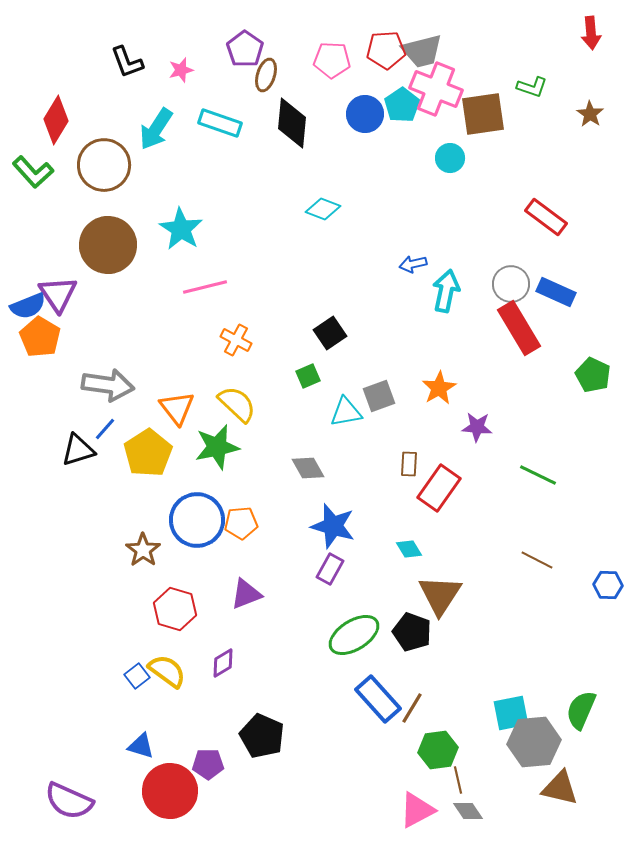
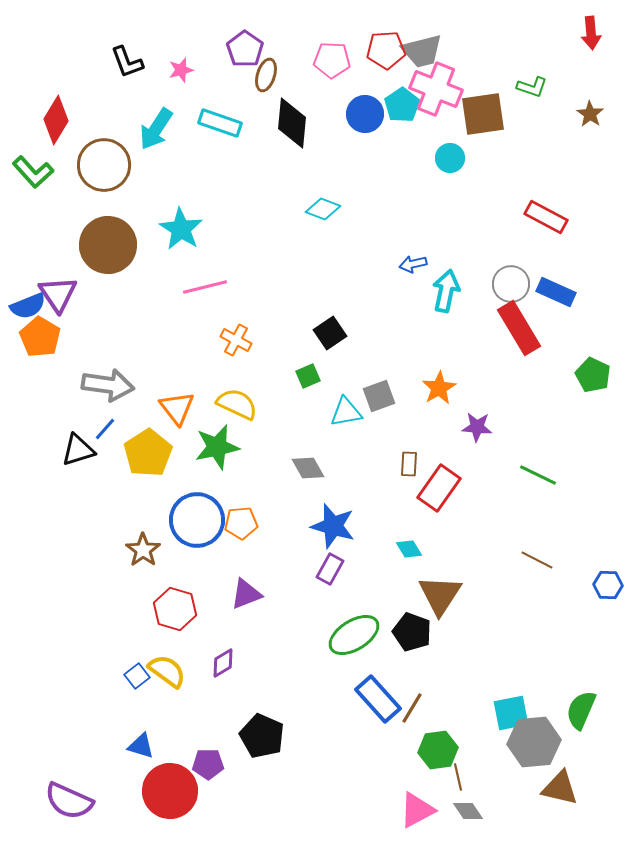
red rectangle at (546, 217): rotated 9 degrees counterclockwise
yellow semicircle at (237, 404): rotated 18 degrees counterclockwise
brown line at (458, 780): moved 3 px up
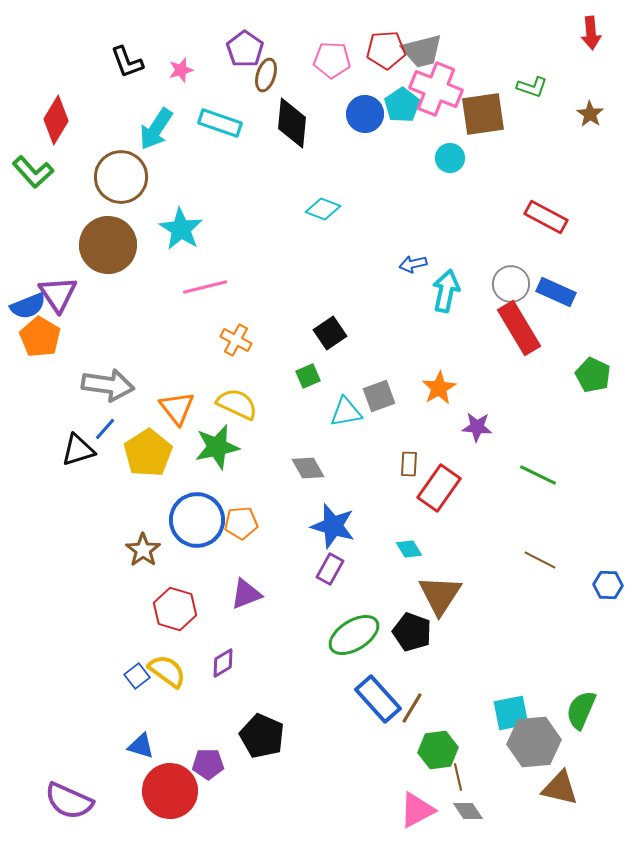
brown circle at (104, 165): moved 17 px right, 12 px down
brown line at (537, 560): moved 3 px right
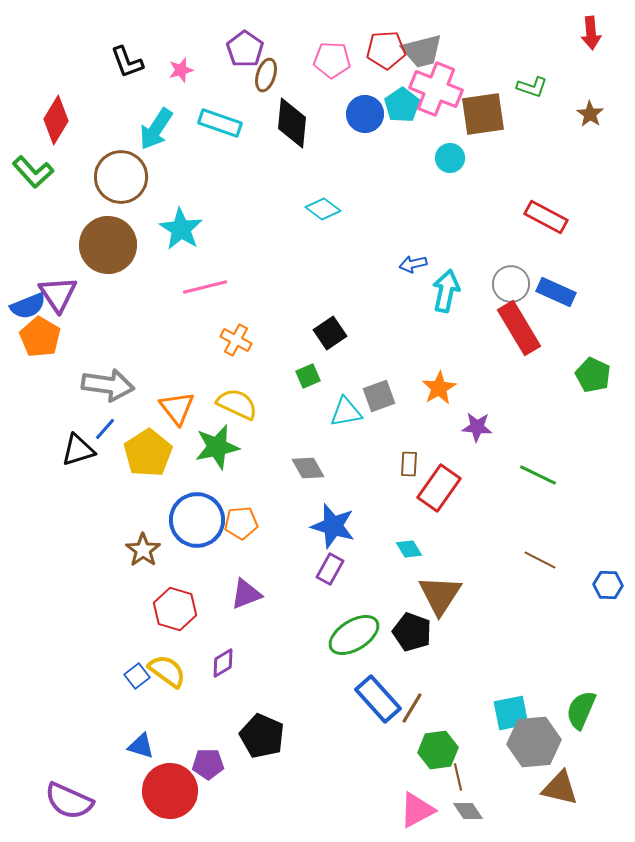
cyan diamond at (323, 209): rotated 16 degrees clockwise
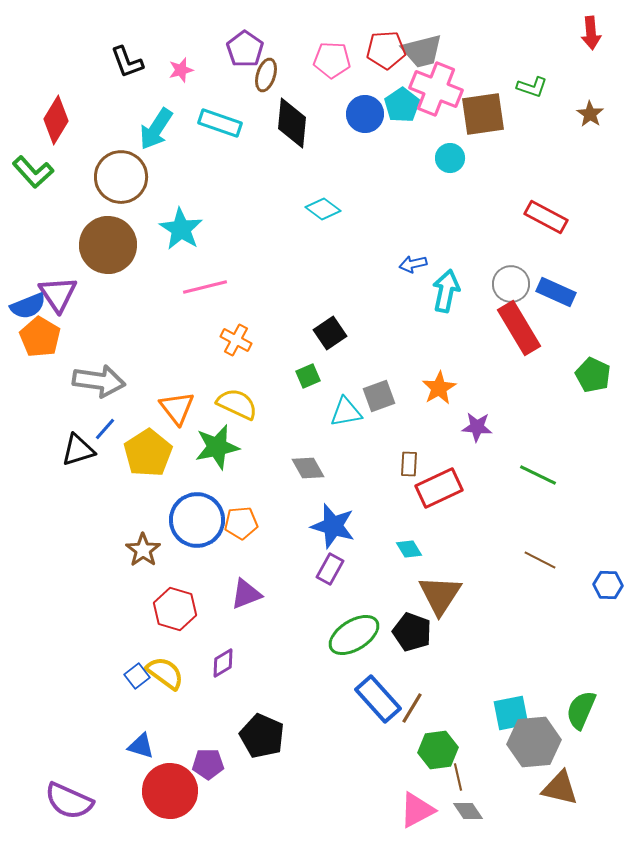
gray arrow at (108, 385): moved 9 px left, 4 px up
red rectangle at (439, 488): rotated 30 degrees clockwise
yellow semicircle at (167, 671): moved 2 px left, 2 px down
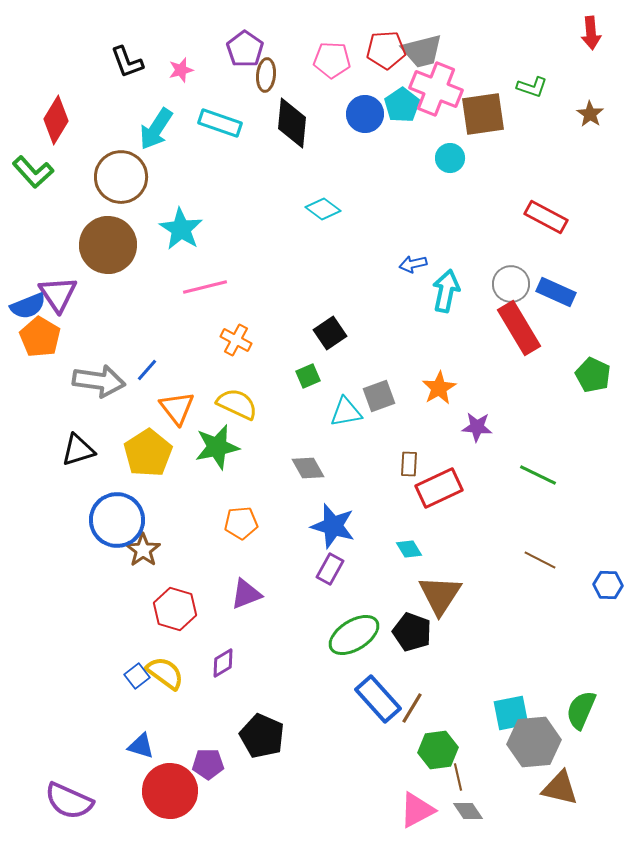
brown ellipse at (266, 75): rotated 12 degrees counterclockwise
blue line at (105, 429): moved 42 px right, 59 px up
blue circle at (197, 520): moved 80 px left
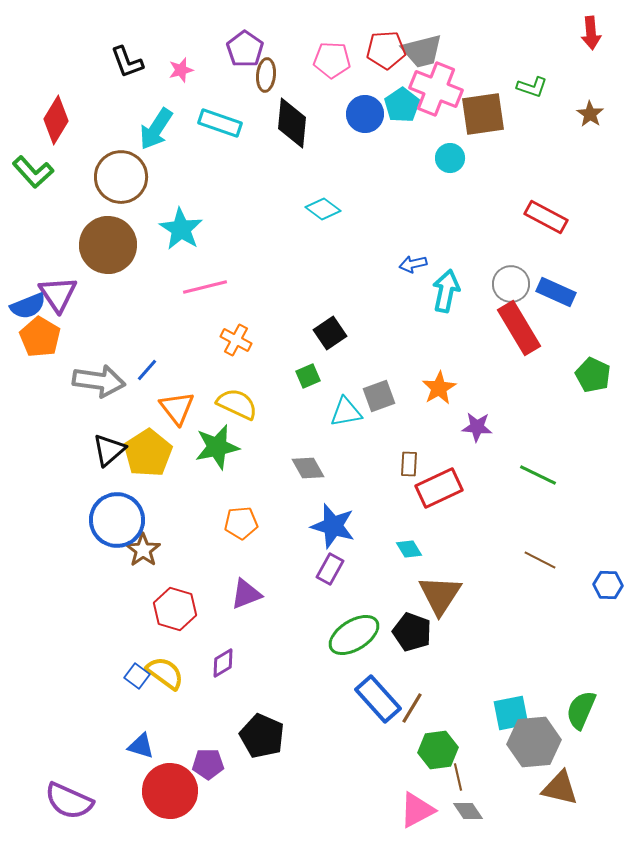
black triangle at (78, 450): moved 31 px right; rotated 24 degrees counterclockwise
blue square at (137, 676): rotated 15 degrees counterclockwise
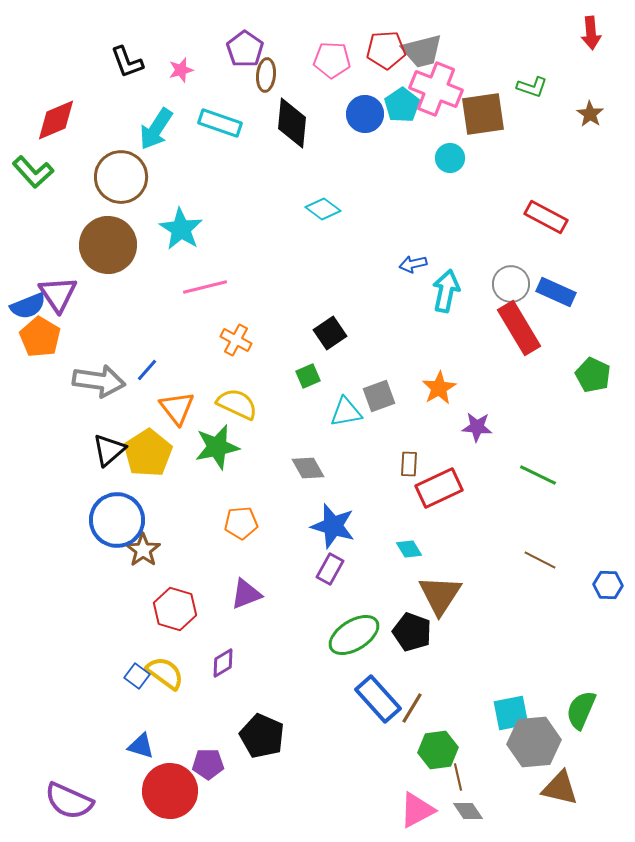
red diamond at (56, 120): rotated 36 degrees clockwise
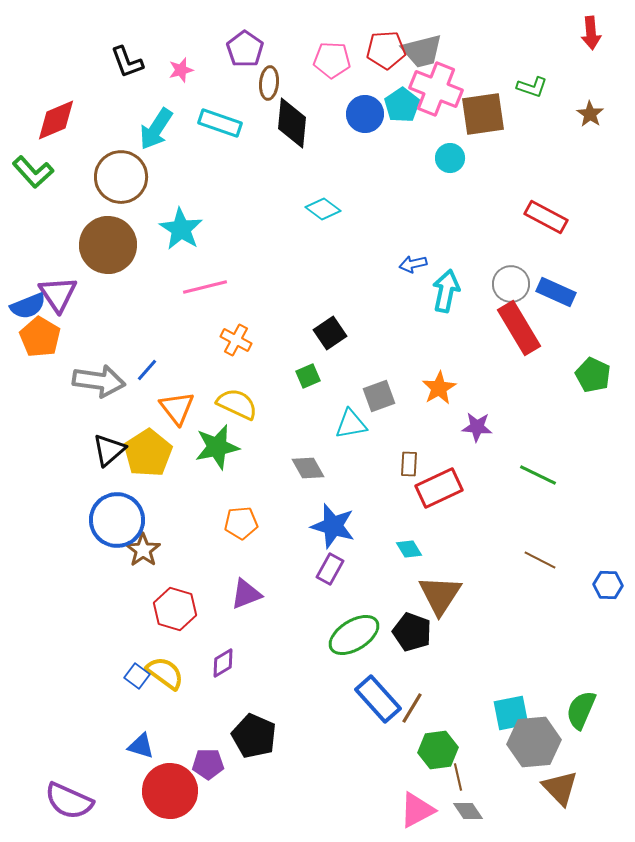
brown ellipse at (266, 75): moved 3 px right, 8 px down
cyan triangle at (346, 412): moved 5 px right, 12 px down
black pentagon at (262, 736): moved 8 px left
brown triangle at (560, 788): rotated 33 degrees clockwise
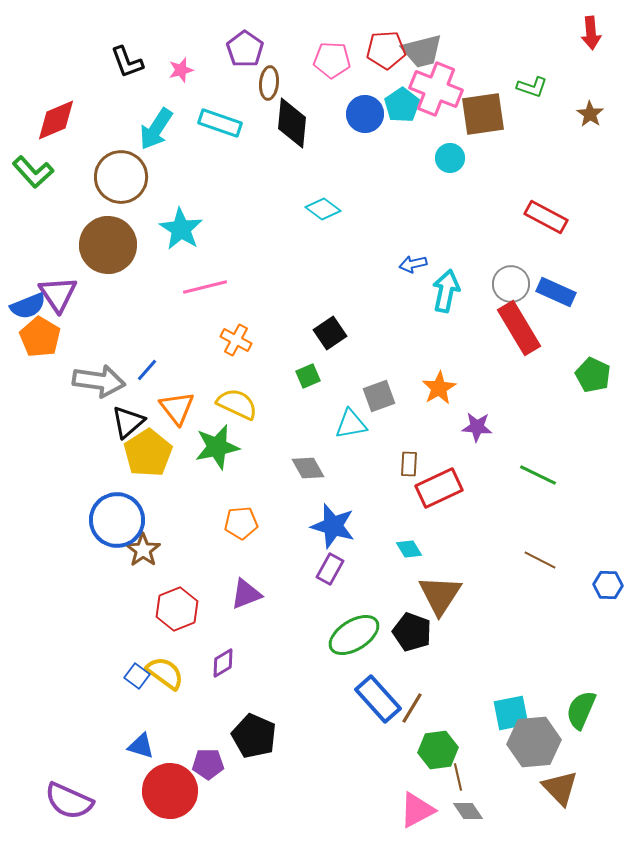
black triangle at (109, 450): moved 19 px right, 28 px up
red hexagon at (175, 609): moved 2 px right; rotated 21 degrees clockwise
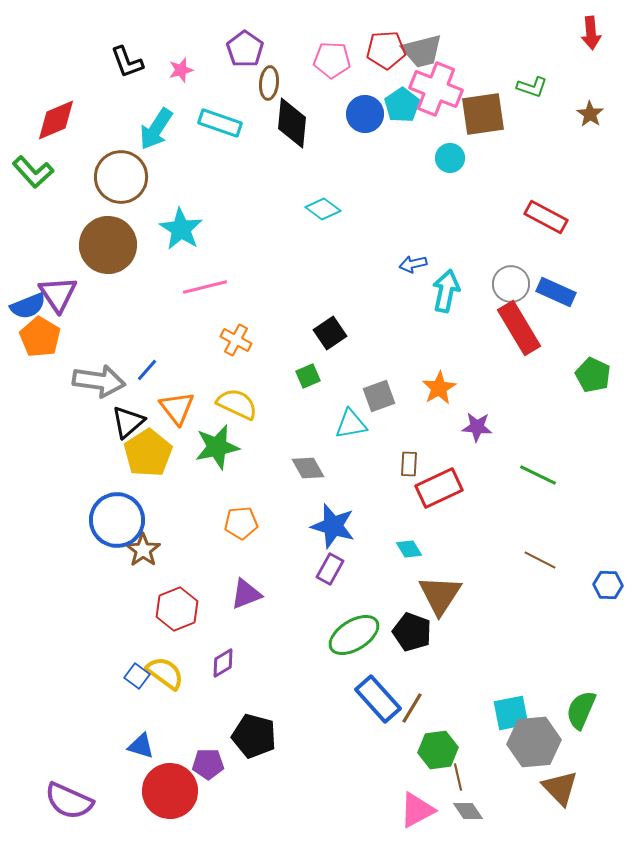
black pentagon at (254, 736): rotated 9 degrees counterclockwise
